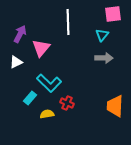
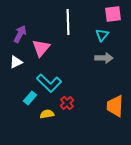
red cross: rotated 24 degrees clockwise
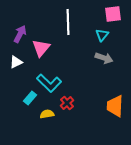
gray arrow: rotated 18 degrees clockwise
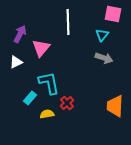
pink square: rotated 18 degrees clockwise
cyan L-shape: rotated 145 degrees counterclockwise
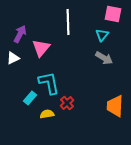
gray arrow: rotated 12 degrees clockwise
white triangle: moved 3 px left, 4 px up
